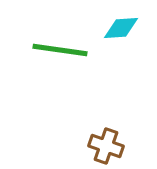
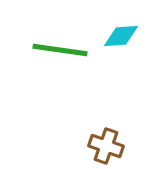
cyan diamond: moved 8 px down
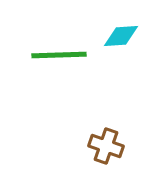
green line: moved 1 px left, 5 px down; rotated 10 degrees counterclockwise
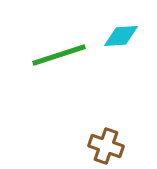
green line: rotated 16 degrees counterclockwise
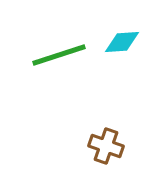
cyan diamond: moved 1 px right, 6 px down
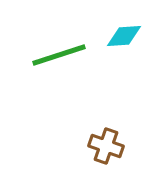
cyan diamond: moved 2 px right, 6 px up
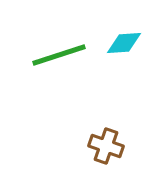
cyan diamond: moved 7 px down
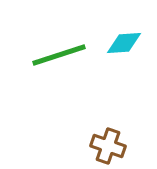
brown cross: moved 2 px right
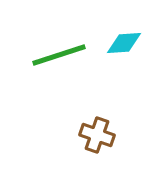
brown cross: moved 11 px left, 11 px up
